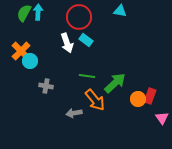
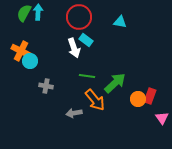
cyan triangle: moved 11 px down
white arrow: moved 7 px right, 5 px down
orange cross: rotated 18 degrees counterclockwise
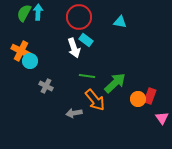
gray cross: rotated 16 degrees clockwise
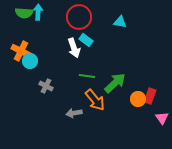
green semicircle: rotated 114 degrees counterclockwise
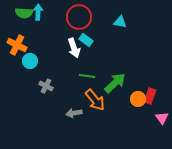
orange cross: moved 4 px left, 6 px up
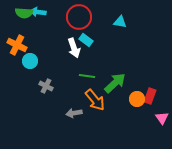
cyan arrow: rotated 84 degrees counterclockwise
orange circle: moved 1 px left
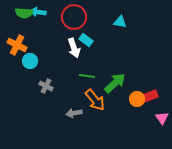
red circle: moved 5 px left
red rectangle: rotated 49 degrees clockwise
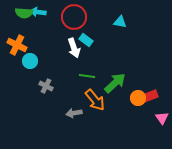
orange circle: moved 1 px right, 1 px up
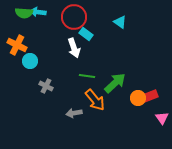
cyan triangle: rotated 24 degrees clockwise
cyan rectangle: moved 6 px up
